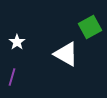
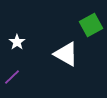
green square: moved 1 px right, 2 px up
purple line: rotated 30 degrees clockwise
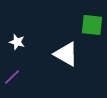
green square: moved 1 px right; rotated 35 degrees clockwise
white star: rotated 21 degrees counterclockwise
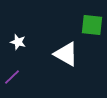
white star: moved 1 px right
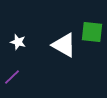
green square: moved 7 px down
white triangle: moved 2 px left, 9 px up
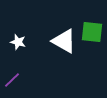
white triangle: moved 4 px up
purple line: moved 3 px down
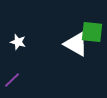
white triangle: moved 12 px right, 3 px down
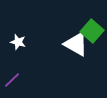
green square: moved 1 px up; rotated 35 degrees clockwise
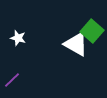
white star: moved 4 px up
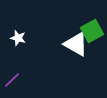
green square: rotated 20 degrees clockwise
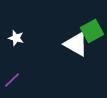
white star: moved 2 px left
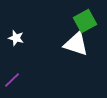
green square: moved 7 px left, 10 px up
white triangle: rotated 12 degrees counterclockwise
